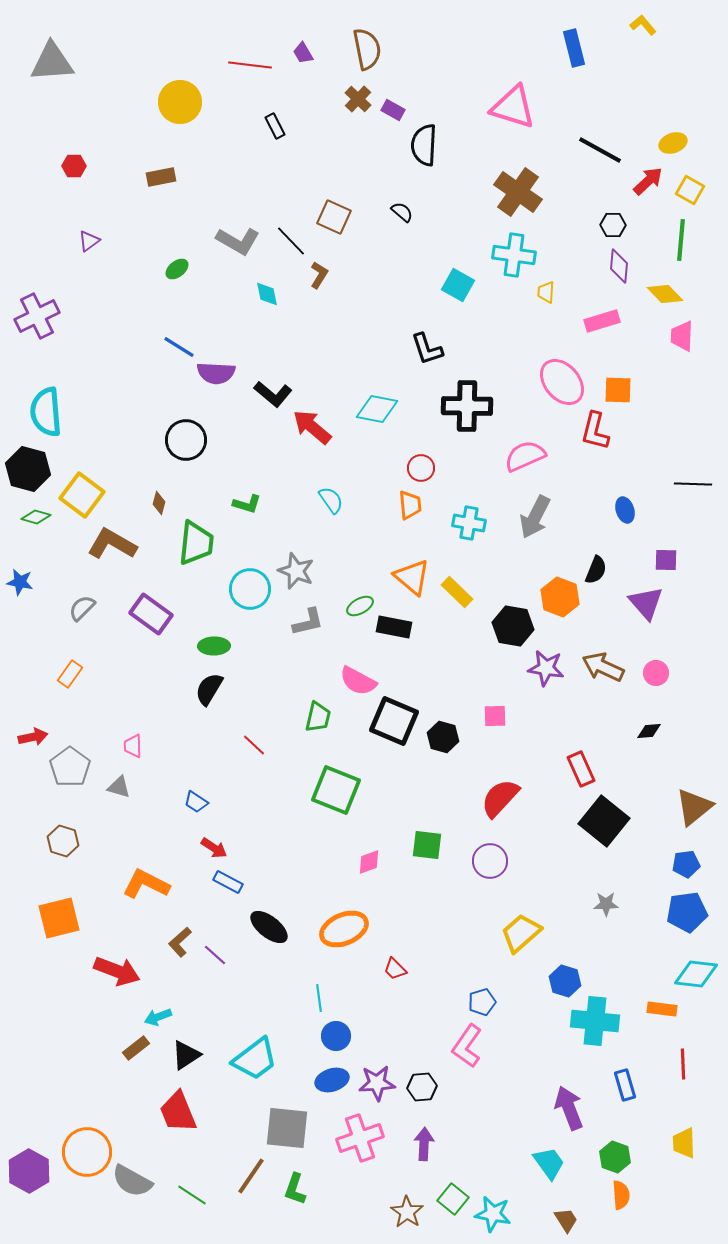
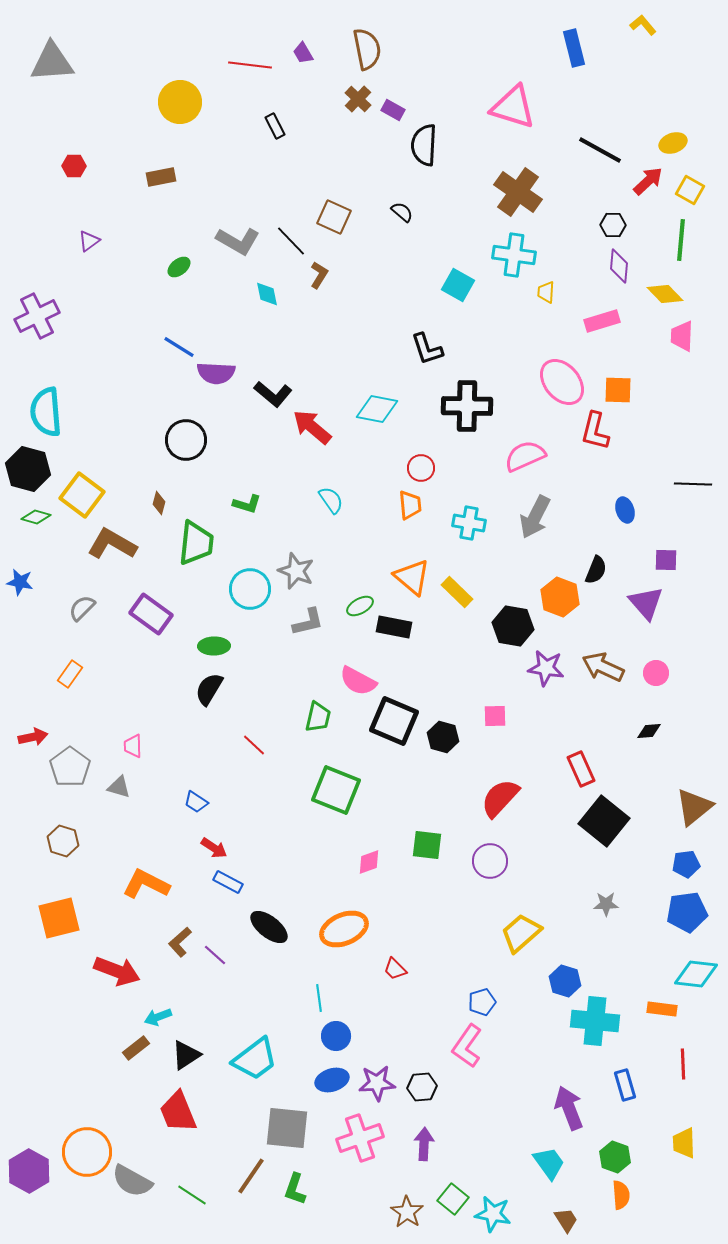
green ellipse at (177, 269): moved 2 px right, 2 px up
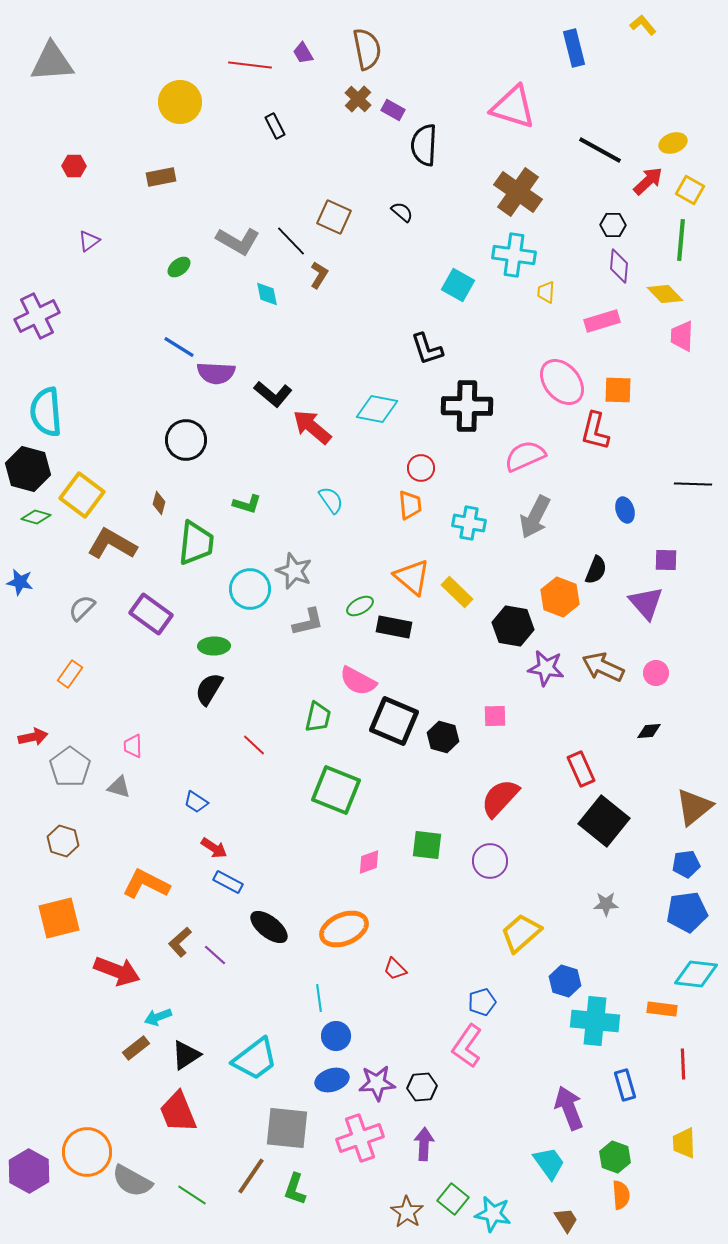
gray star at (296, 571): moved 2 px left
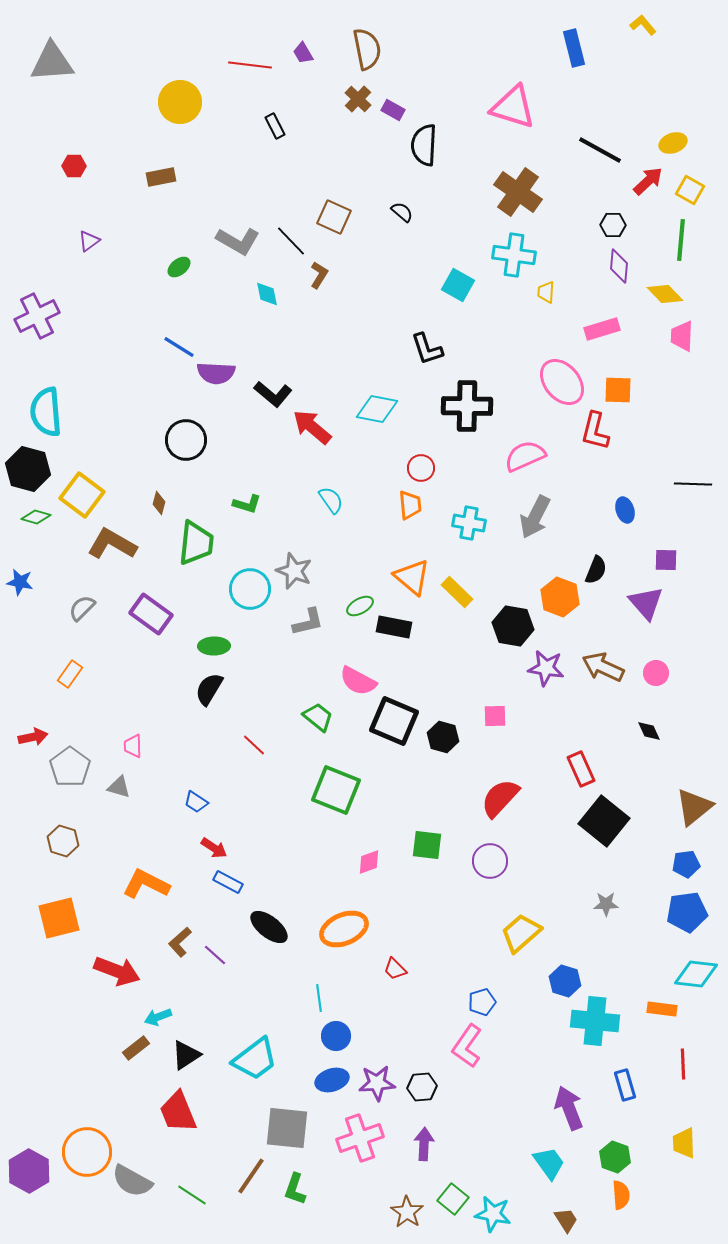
pink rectangle at (602, 321): moved 8 px down
green trapezoid at (318, 717): rotated 64 degrees counterclockwise
black diamond at (649, 731): rotated 70 degrees clockwise
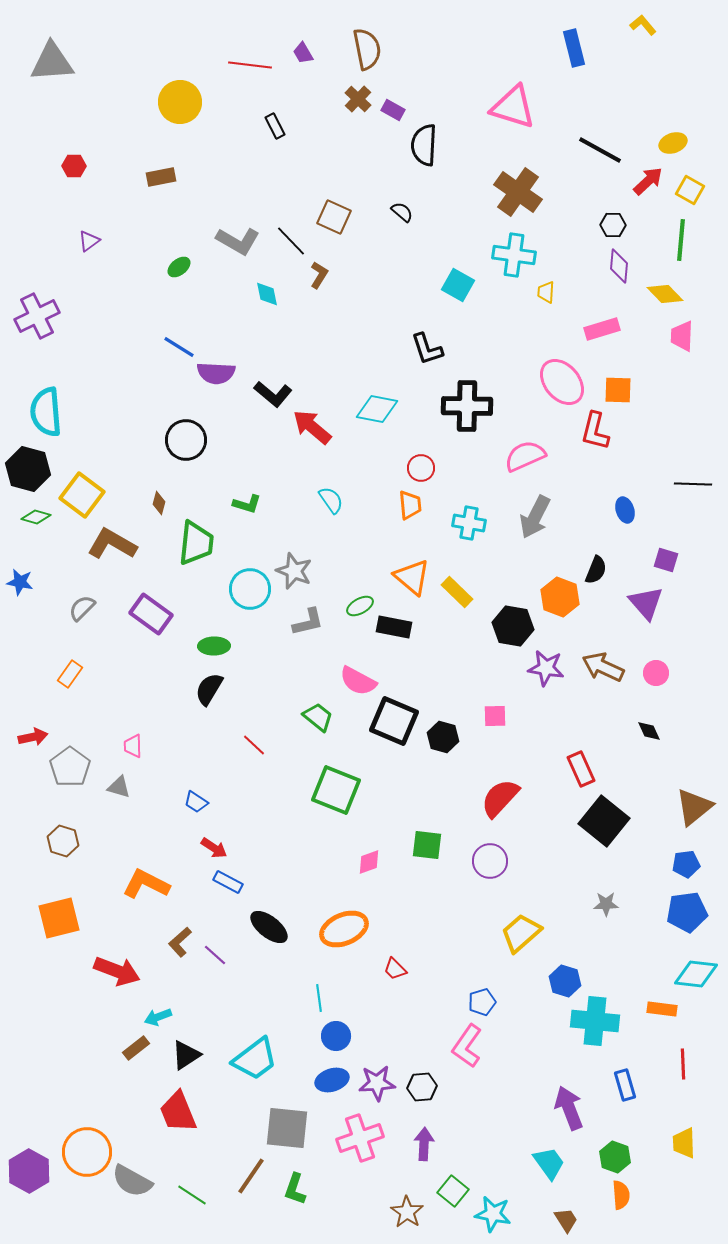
purple square at (666, 560): rotated 15 degrees clockwise
green square at (453, 1199): moved 8 px up
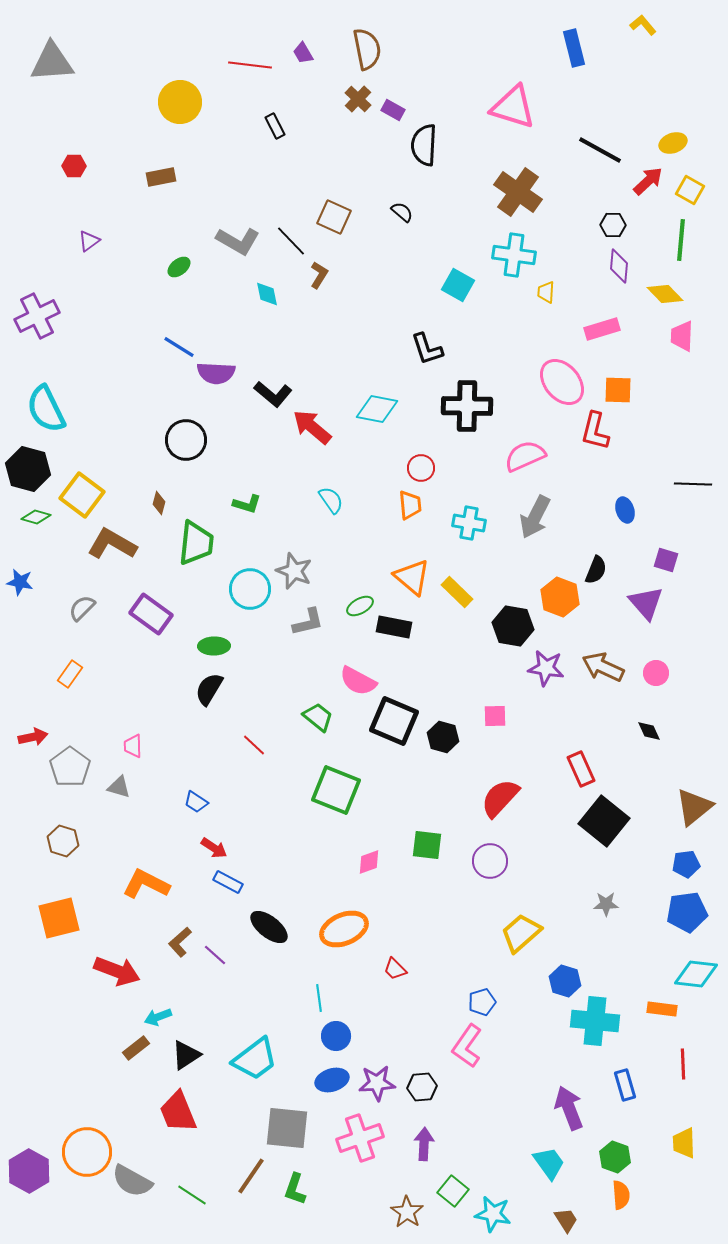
cyan semicircle at (46, 412): moved 3 px up; rotated 21 degrees counterclockwise
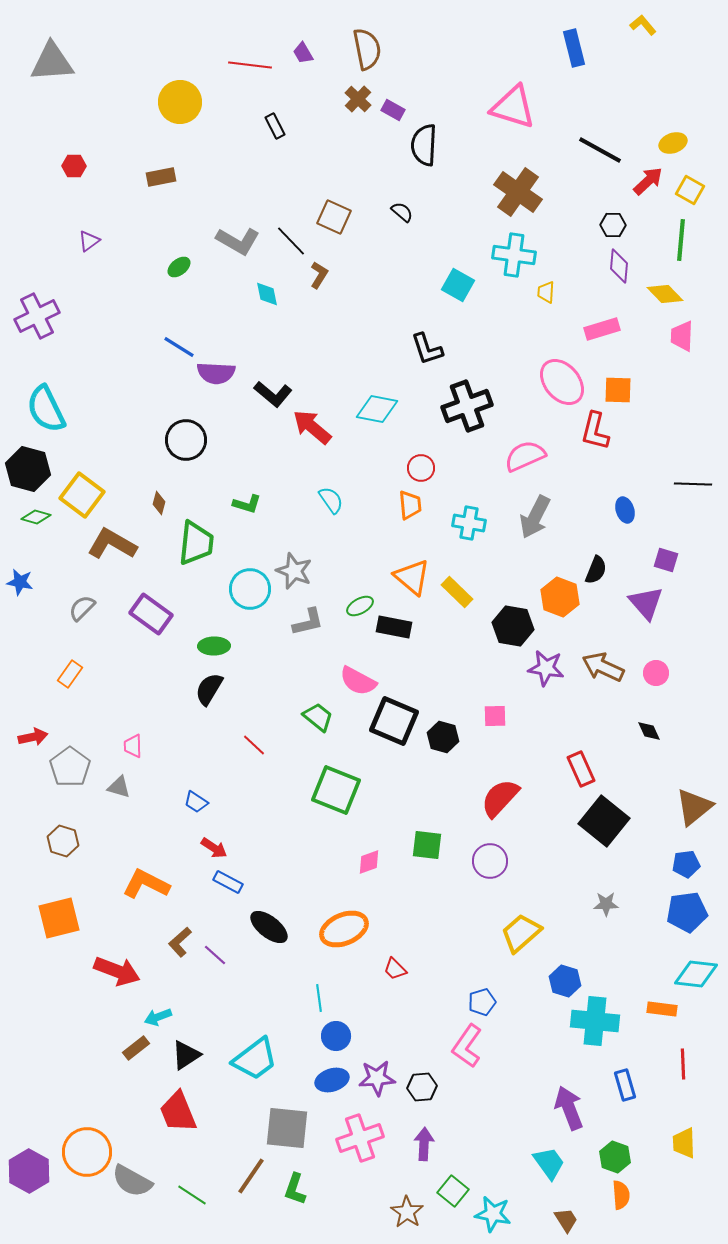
black cross at (467, 406): rotated 21 degrees counterclockwise
purple star at (377, 1083): moved 5 px up
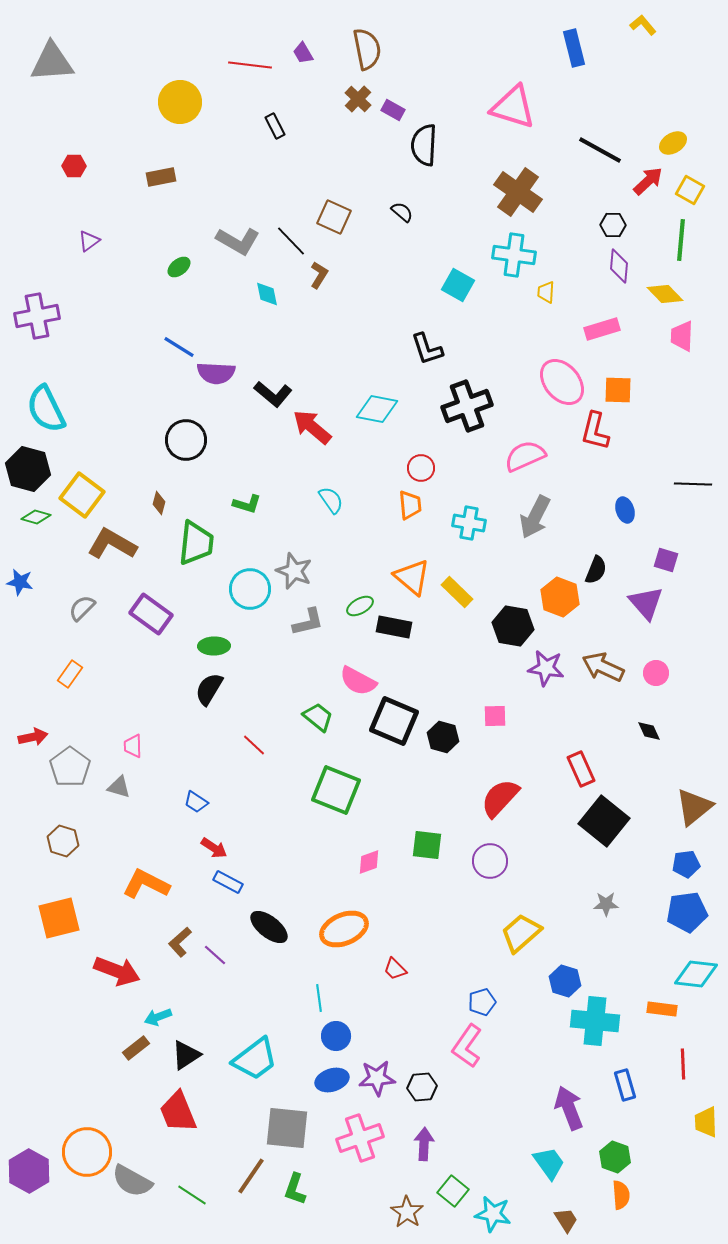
yellow ellipse at (673, 143): rotated 12 degrees counterclockwise
purple cross at (37, 316): rotated 15 degrees clockwise
yellow trapezoid at (684, 1143): moved 22 px right, 21 px up
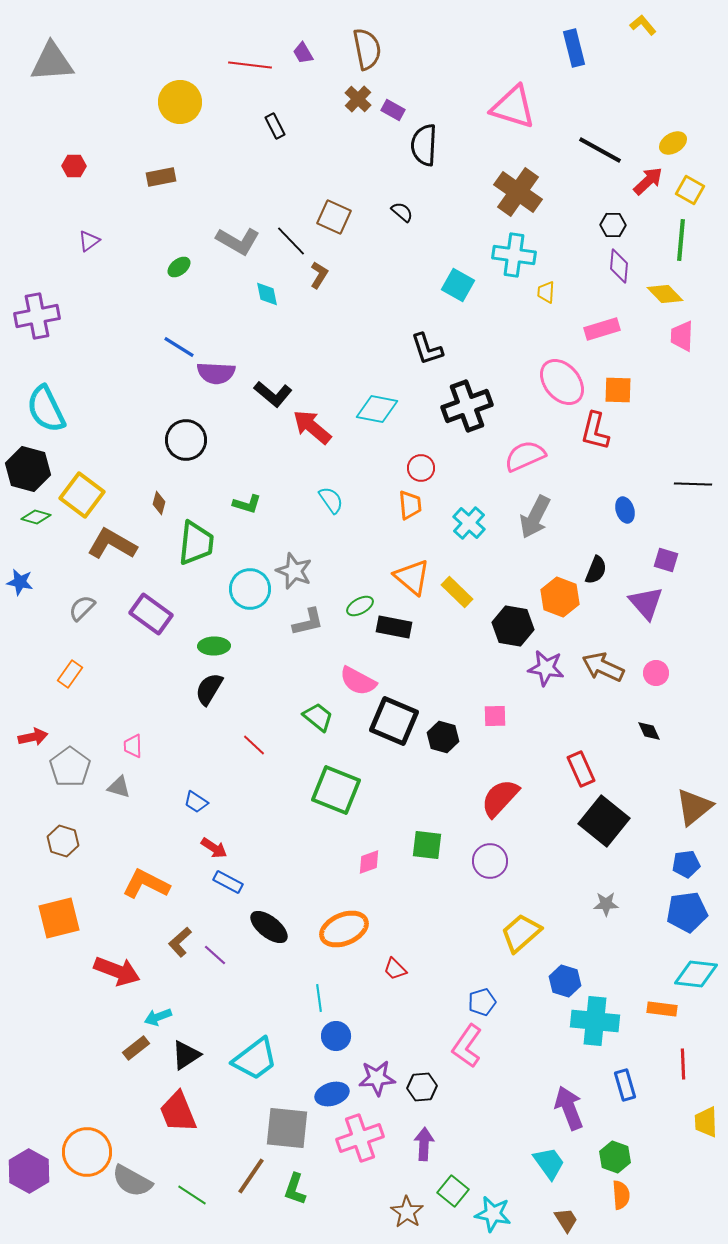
cyan cross at (469, 523): rotated 32 degrees clockwise
blue ellipse at (332, 1080): moved 14 px down
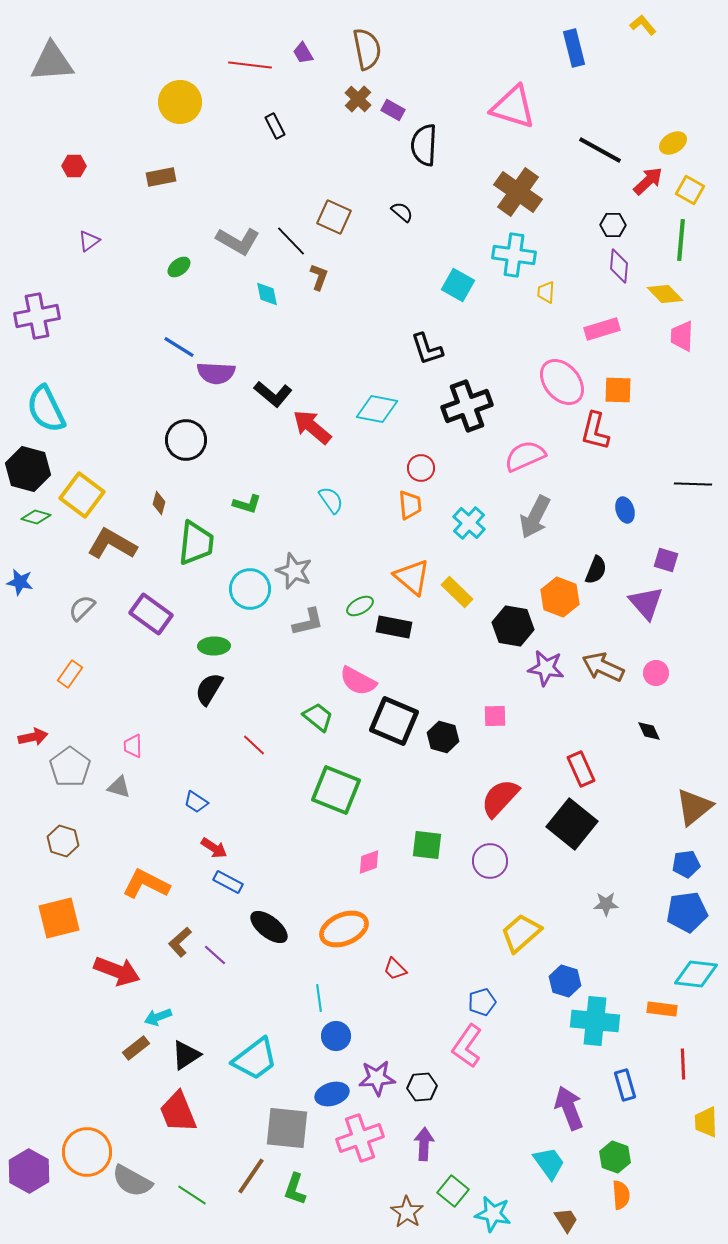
brown L-shape at (319, 275): moved 2 px down; rotated 12 degrees counterclockwise
black square at (604, 821): moved 32 px left, 3 px down
